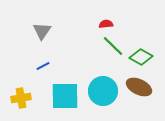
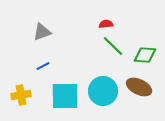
gray triangle: moved 1 px down; rotated 36 degrees clockwise
green diamond: moved 4 px right, 2 px up; rotated 25 degrees counterclockwise
yellow cross: moved 3 px up
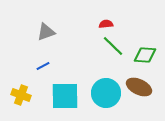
gray triangle: moved 4 px right
cyan circle: moved 3 px right, 2 px down
yellow cross: rotated 30 degrees clockwise
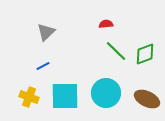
gray triangle: rotated 24 degrees counterclockwise
green line: moved 3 px right, 5 px down
green diamond: moved 1 px up; rotated 25 degrees counterclockwise
brown ellipse: moved 8 px right, 12 px down
yellow cross: moved 8 px right, 2 px down
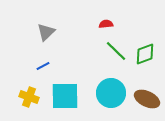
cyan circle: moved 5 px right
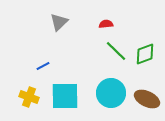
gray triangle: moved 13 px right, 10 px up
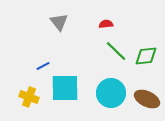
gray triangle: rotated 24 degrees counterclockwise
green diamond: moved 1 px right, 2 px down; rotated 15 degrees clockwise
cyan square: moved 8 px up
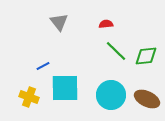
cyan circle: moved 2 px down
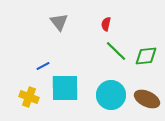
red semicircle: rotated 72 degrees counterclockwise
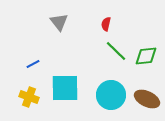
blue line: moved 10 px left, 2 px up
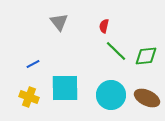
red semicircle: moved 2 px left, 2 px down
brown ellipse: moved 1 px up
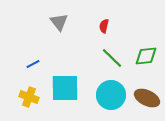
green line: moved 4 px left, 7 px down
